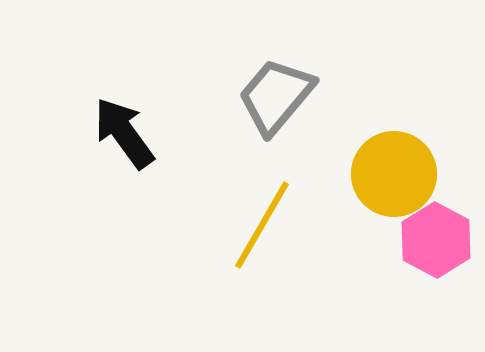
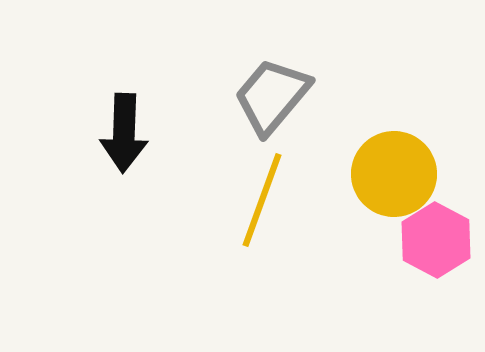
gray trapezoid: moved 4 px left
black arrow: rotated 142 degrees counterclockwise
yellow line: moved 25 px up; rotated 10 degrees counterclockwise
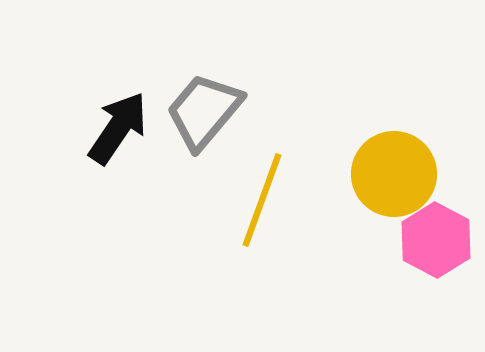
gray trapezoid: moved 68 px left, 15 px down
black arrow: moved 6 px left, 5 px up; rotated 148 degrees counterclockwise
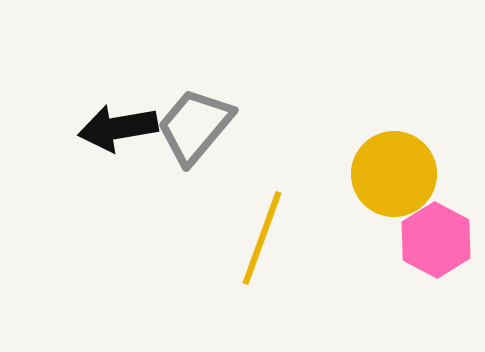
gray trapezoid: moved 9 px left, 15 px down
black arrow: rotated 134 degrees counterclockwise
yellow line: moved 38 px down
